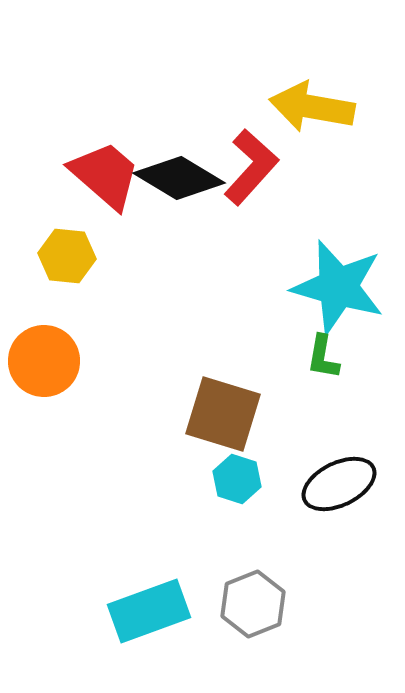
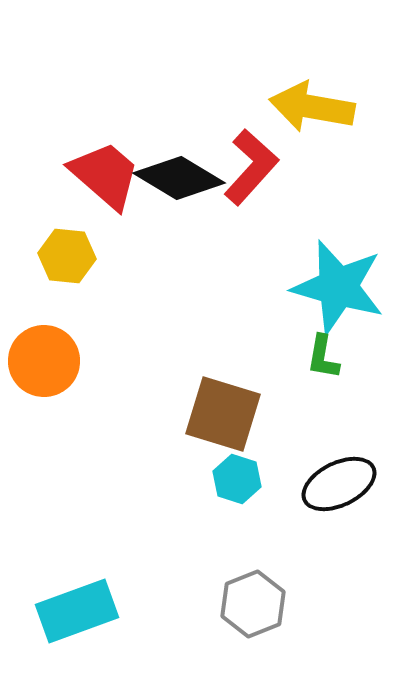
cyan rectangle: moved 72 px left
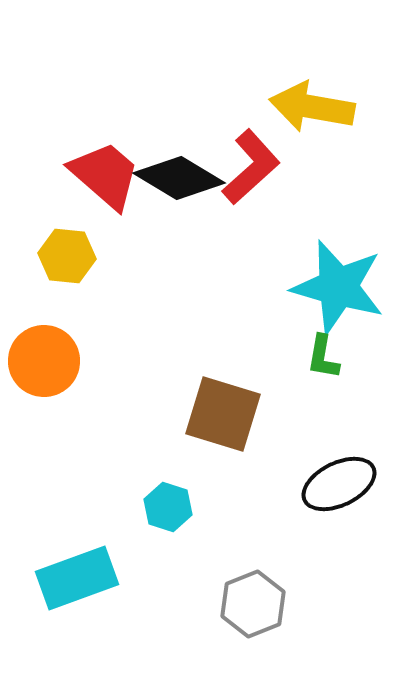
red L-shape: rotated 6 degrees clockwise
cyan hexagon: moved 69 px left, 28 px down
cyan rectangle: moved 33 px up
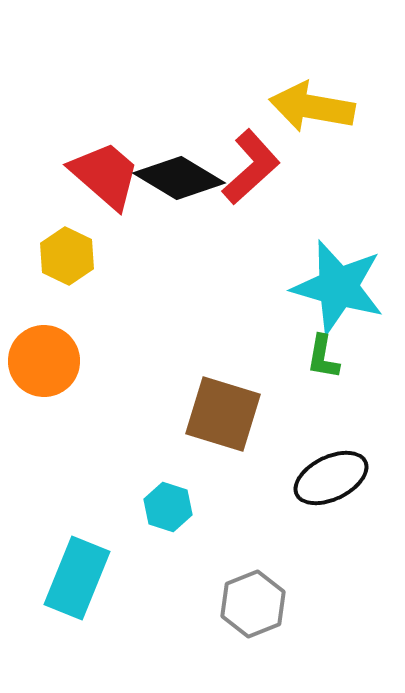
yellow hexagon: rotated 20 degrees clockwise
black ellipse: moved 8 px left, 6 px up
cyan rectangle: rotated 48 degrees counterclockwise
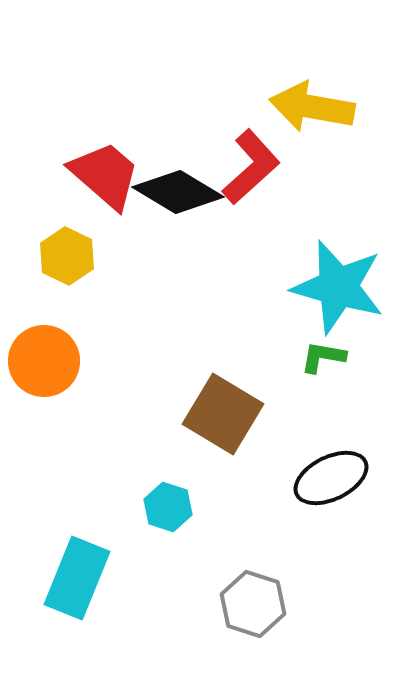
black diamond: moved 1 px left, 14 px down
green L-shape: rotated 90 degrees clockwise
brown square: rotated 14 degrees clockwise
gray hexagon: rotated 20 degrees counterclockwise
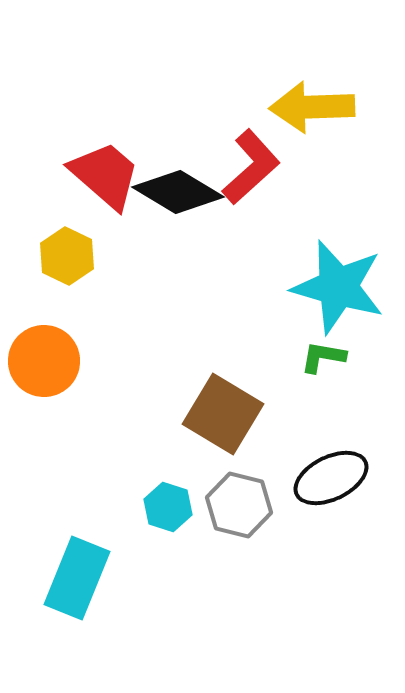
yellow arrow: rotated 12 degrees counterclockwise
gray hexagon: moved 14 px left, 99 px up; rotated 4 degrees counterclockwise
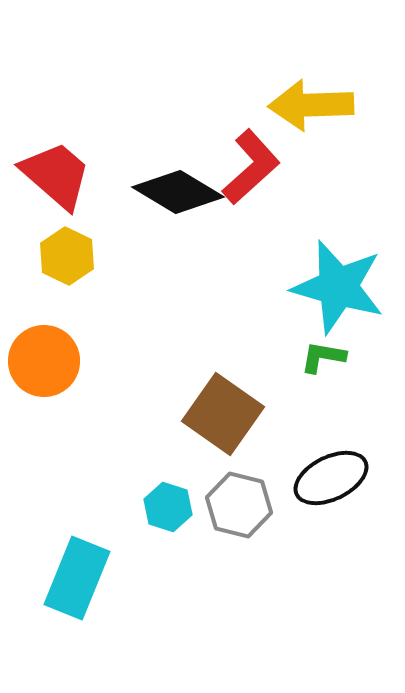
yellow arrow: moved 1 px left, 2 px up
red trapezoid: moved 49 px left
brown square: rotated 4 degrees clockwise
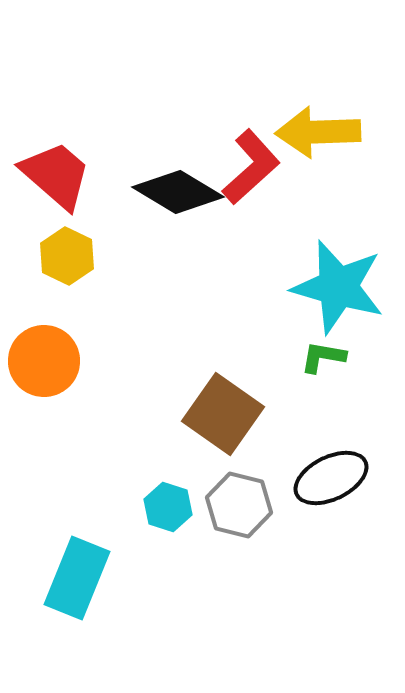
yellow arrow: moved 7 px right, 27 px down
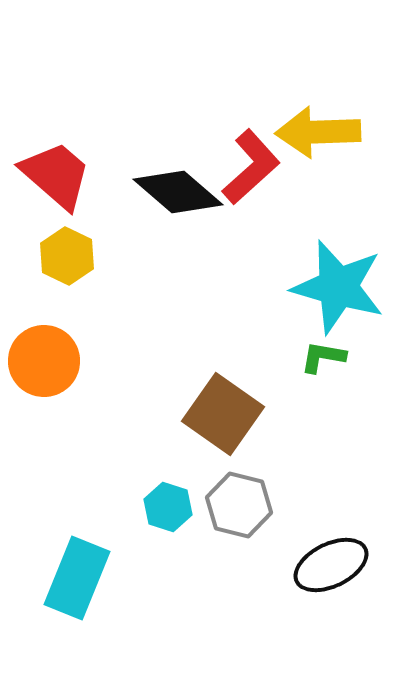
black diamond: rotated 10 degrees clockwise
black ellipse: moved 87 px down
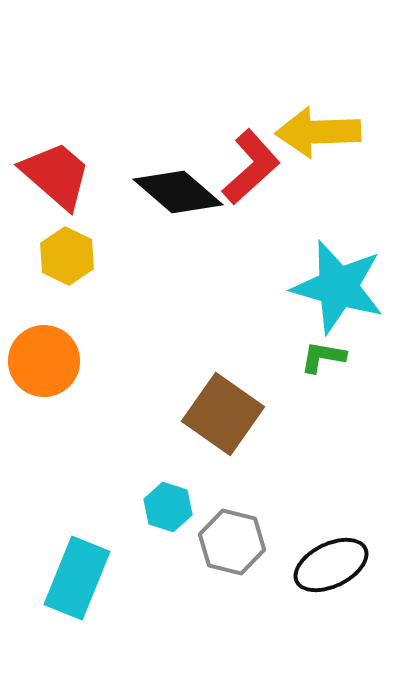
gray hexagon: moved 7 px left, 37 px down
